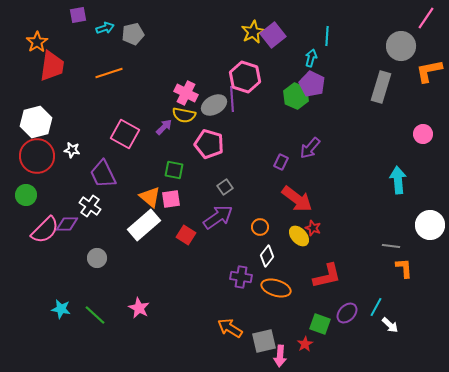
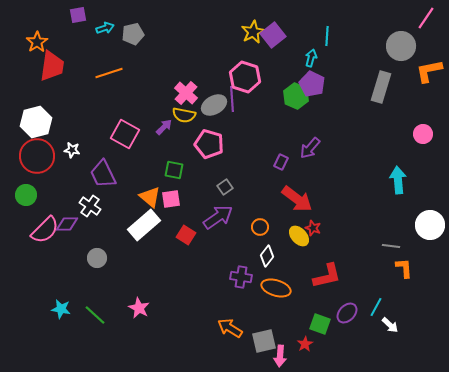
pink cross at (186, 93): rotated 15 degrees clockwise
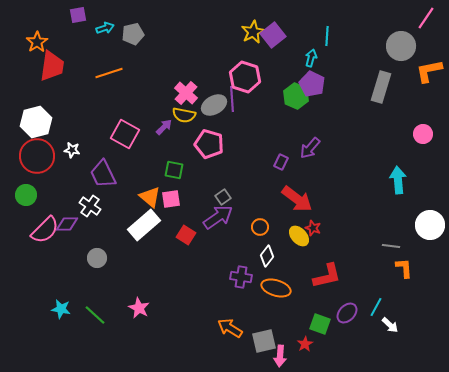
gray square at (225, 187): moved 2 px left, 10 px down
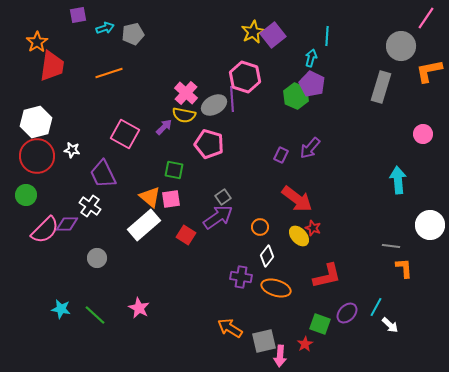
purple rectangle at (281, 162): moved 7 px up
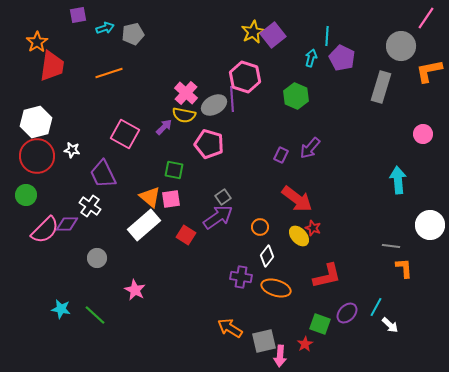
purple pentagon at (312, 84): moved 30 px right, 26 px up
pink star at (139, 308): moved 4 px left, 18 px up
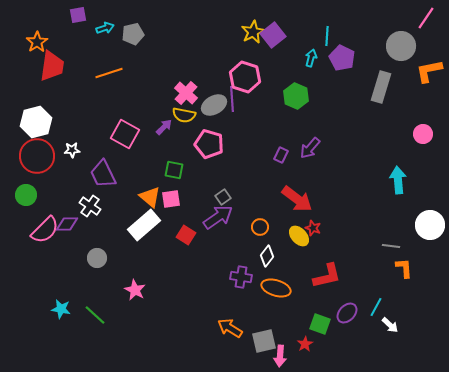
white star at (72, 150): rotated 14 degrees counterclockwise
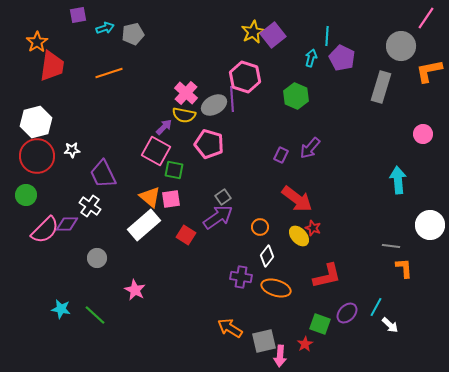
pink square at (125, 134): moved 31 px right, 17 px down
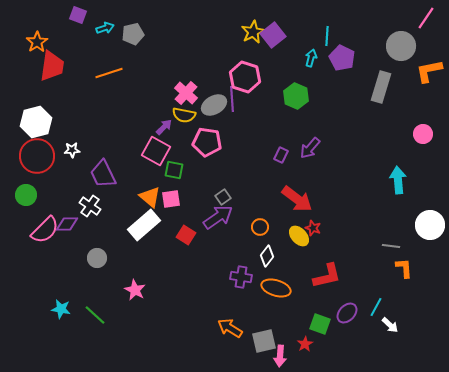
purple square at (78, 15): rotated 30 degrees clockwise
pink pentagon at (209, 144): moved 2 px left, 2 px up; rotated 8 degrees counterclockwise
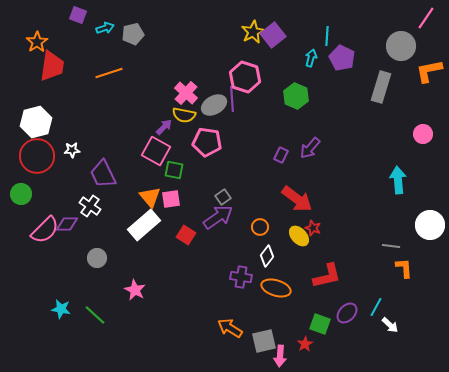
green circle at (26, 195): moved 5 px left, 1 px up
orange triangle at (150, 197): rotated 10 degrees clockwise
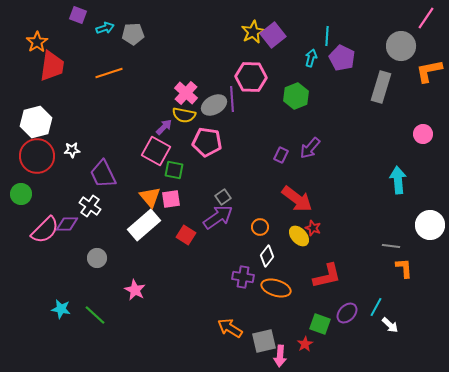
gray pentagon at (133, 34): rotated 10 degrees clockwise
pink hexagon at (245, 77): moved 6 px right; rotated 16 degrees counterclockwise
green hexagon at (296, 96): rotated 15 degrees clockwise
purple cross at (241, 277): moved 2 px right
